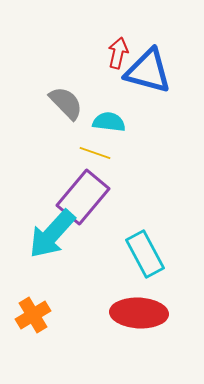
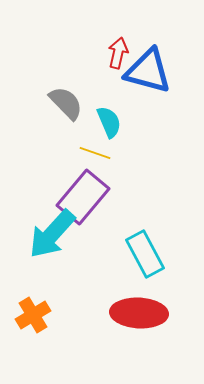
cyan semicircle: rotated 60 degrees clockwise
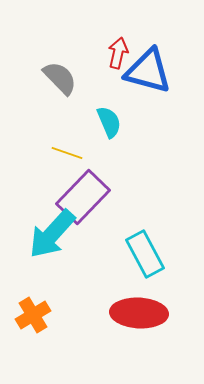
gray semicircle: moved 6 px left, 25 px up
yellow line: moved 28 px left
purple rectangle: rotated 4 degrees clockwise
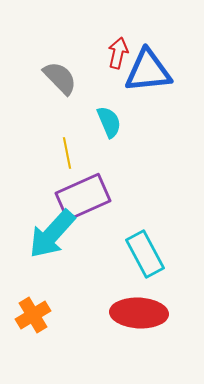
blue triangle: rotated 21 degrees counterclockwise
yellow line: rotated 60 degrees clockwise
purple rectangle: rotated 22 degrees clockwise
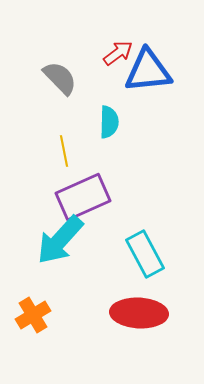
red arrow: rotated 40 degrees clockwise
cyan semicircle: rotated 24 degrees clockwise
yellow line: moved 3 px left, 2 px up
cyan arrow: moved 8 px right, 6 px down
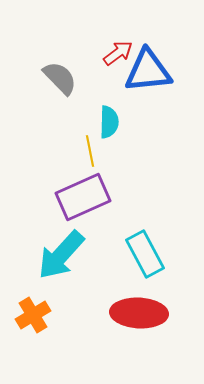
yellow line: moved 26 px right
cyan arrow: moved 1 px right, 15 px down
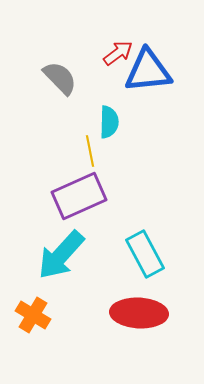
purple rectangle: moved 4 px left, 1 px up
orange cross: rotated 28 degrees counterclockwise
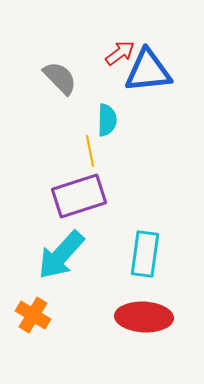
red arrow: moved 2 px right
cyan semicircle: moved 2 px left, 2 px up
purple rectangle: rotated 6 degrees clockwise
cyan rectangle: rotated 36 degrees clockwise
red ellipse: moved 5 px right, 4 px down
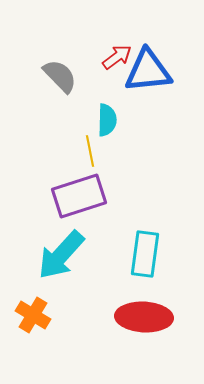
red arrow: moved 3 px left, 4 px down
gray semicircle: moved 2 px up
